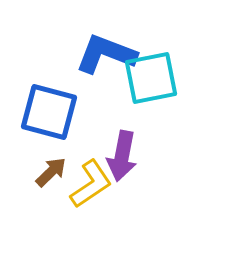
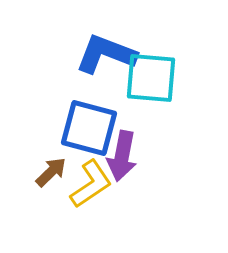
cyan square: rotated 16 degrees clockwise
blue square: moved 40 px right, 16 px down
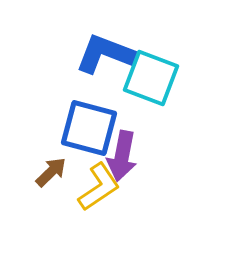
cyan square: rotated 16 degrees clockwise
yellow L-shape: moved 8 px right, 3 px down
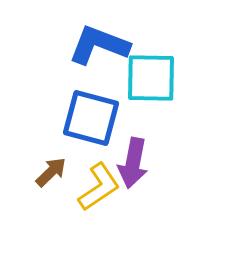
blue L-shape: moved 7 px left, 9 px up
cyan square: rotated 20 degrees counterclockwise
blue square: moved 2 px right, 10 px up
purple arrow: moved 11 px right, 7 px down
